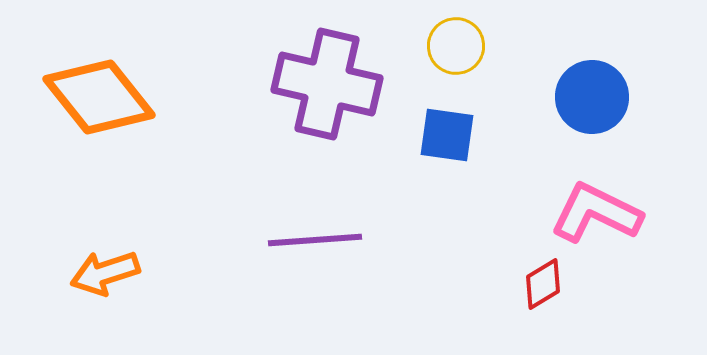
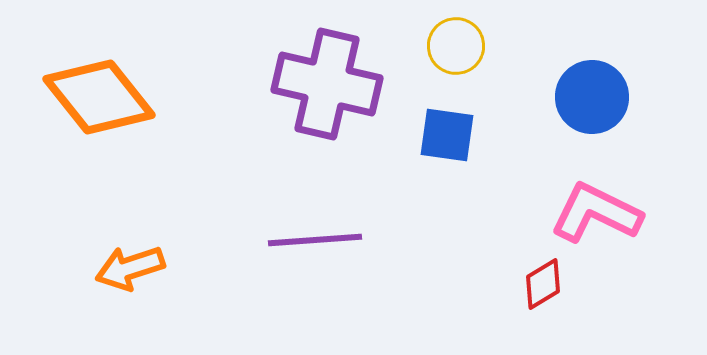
orange arrow: moved 25 px right, 5 px up
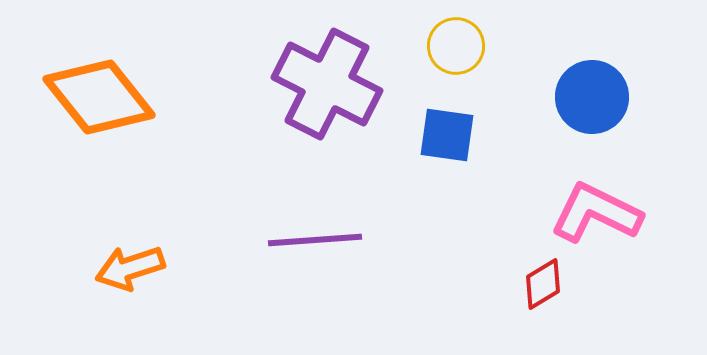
purple cross: rotated 14 degrees clockwise
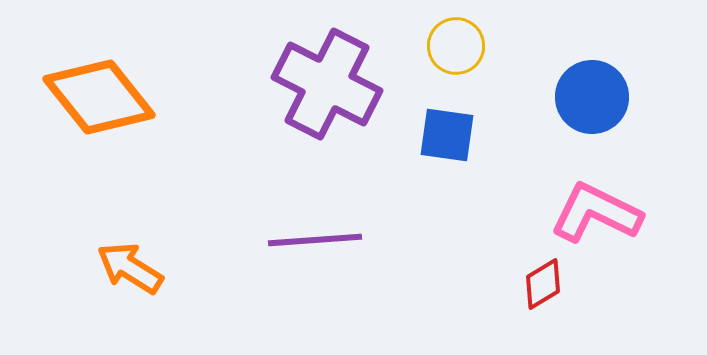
orange arrow: rotated 50 degrees clockwise
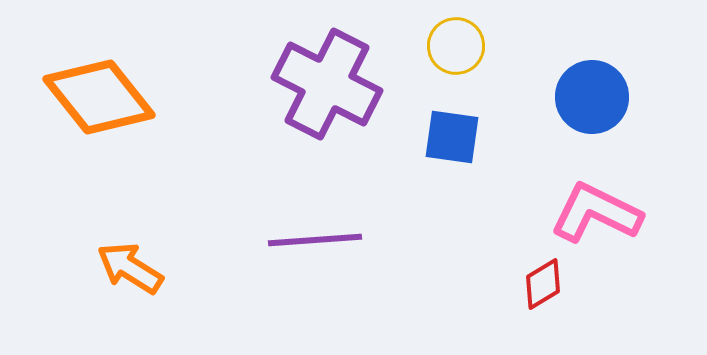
blue square: moved 5 px right, 2 px down
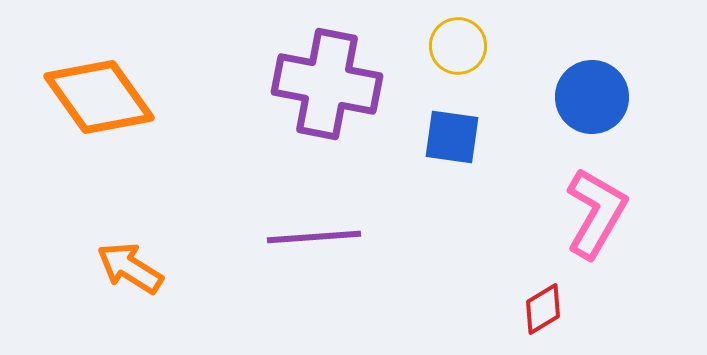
yellow circle: moved 2 px right
purple cross: rotated 16 degrees counterclockwise
orange diamond: rotated 3 degrees clockwise
pink L-shape: rotated 94 degrees clockwise
purple line: moved 1 px left, 3 px up
red diamond: moved 25 px down
